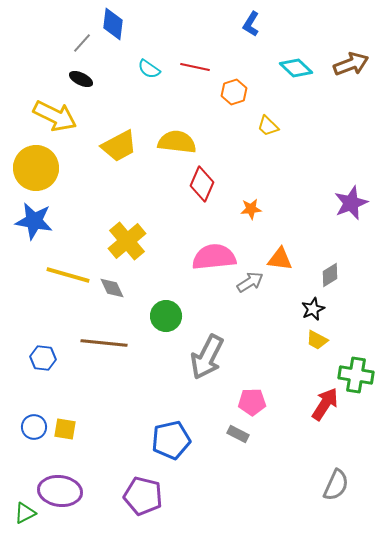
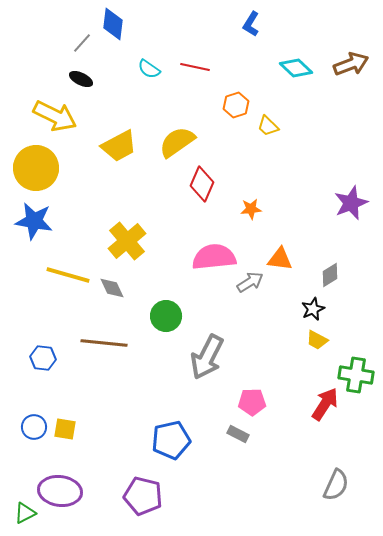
orange hexagon at (234, 92): moved 2 px right, 13 px down
yellow semicircle at (177, 142): rotated 42 degrees counterclockwise
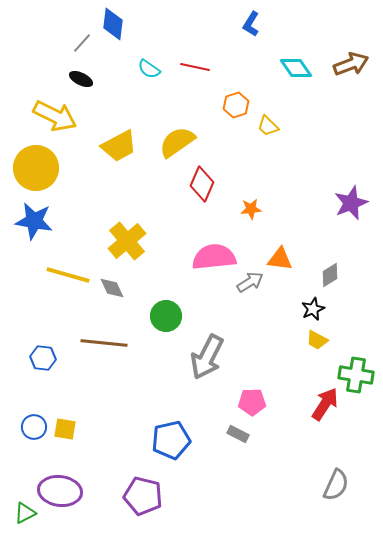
cyan diamond at (296, 68): rotated 12 degrees clockwise
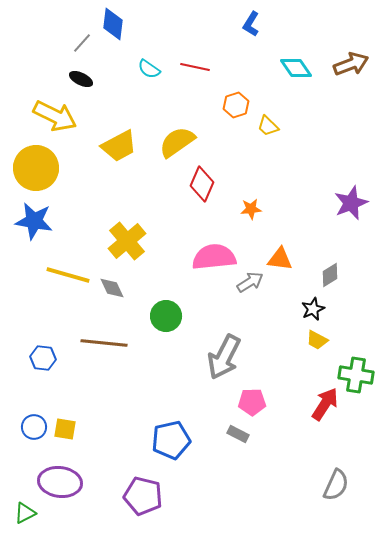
gray arrow at (207, 357): moved 17 px right
purple ellipse at (60, 491): moved 9 px up
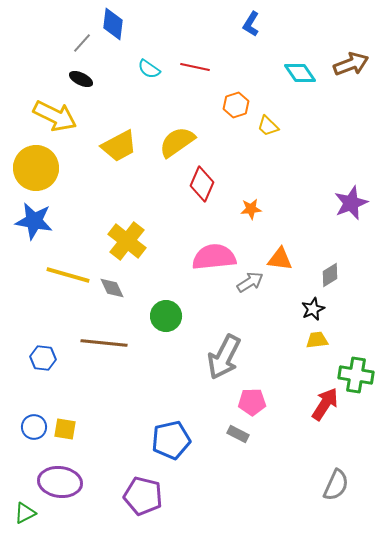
cyan diamond at (296, 68): moved 4 px right, 5 px down
yellow cross at (127, 241): rotated 12 degrees counterclockwise
yellow trapezoid at (317, 340): rotated 145 degrees clockwise
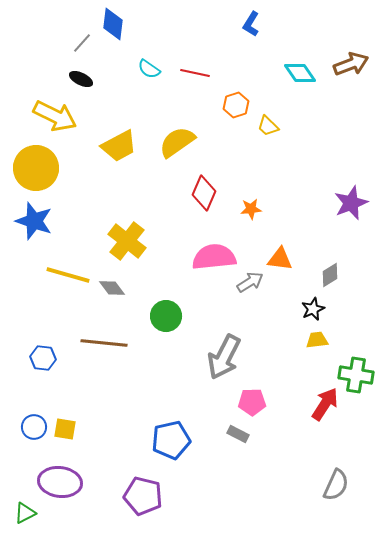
red line at (195, 67): moved 6 px down
red diamond at (202, 184): moved 2 px right, 9 px down
blue star at (34, 221): rotated 9 degrees clockwise
gray diamond at (112, 288): rotated 12 degrees counterclockwise
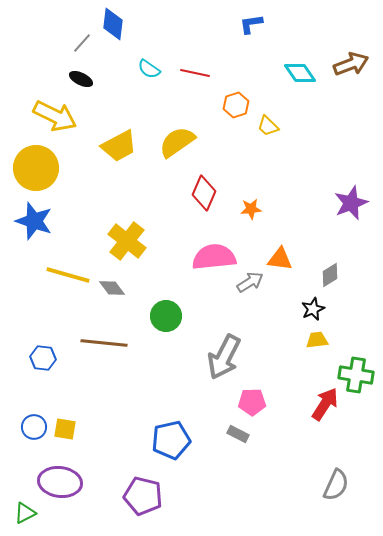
blue L-shape at (251, 24): rotated 50 degrees clockwise
